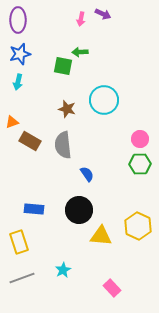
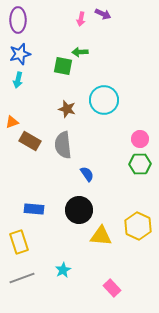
cyan arrow: moved 2 px up
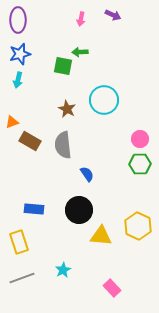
purple arrow: moved 10 px right, 1 px down
brown star: rotated 12 degrees clockwise
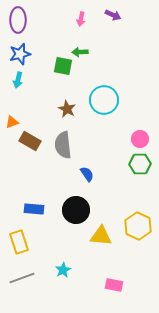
black circle: moved 3 px left
pink rectangle: moved 2 px right, 3 px up; rotated 36 degrees counterclockwise
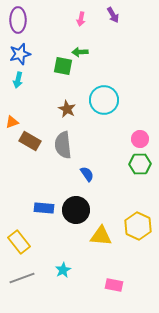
purple arrow: rotated 35 degrees clockwise
blue rectangle: moved 10 px right, 1 px up
yellow rectangle: rotated 20 degrees counterclockwise
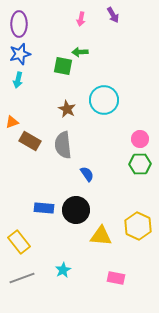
purple ellipse: moved 1 px right, 4 px down
pink rectangle: moved 2 px right, 7 px up
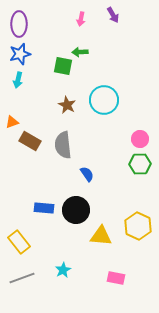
brown star: moved 4 px up
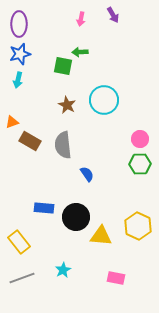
black circle: moved 7 px down
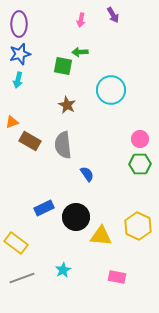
pink arrow: moved 1 px down
cyan circle: moved 7 px right, 10 px up
blue rectangle: rotated 30 degrees counterclockwise
yellow rectangle: moved 3 px left, 1 px down; rotated 15 degrees counterclockwise
pink rectangle: moved 1 px right, 1 px up
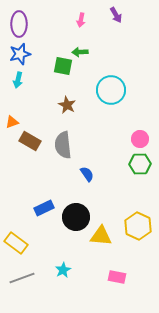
purple arrow: moved 3 px right
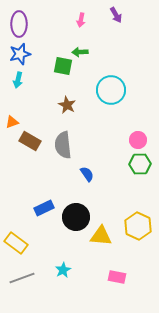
pink circle: moved 2 px left, 1 px down
